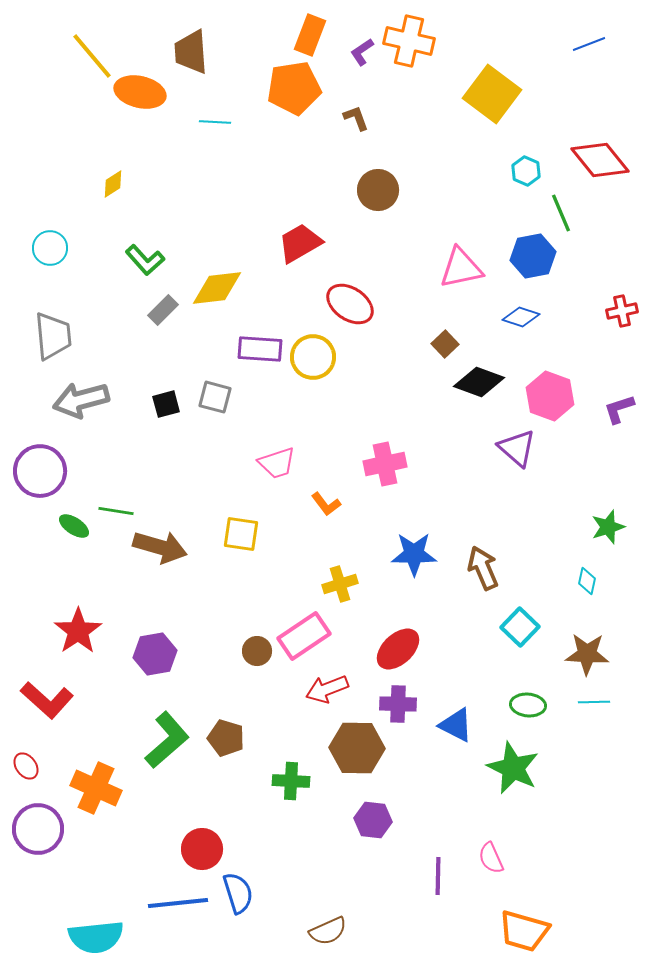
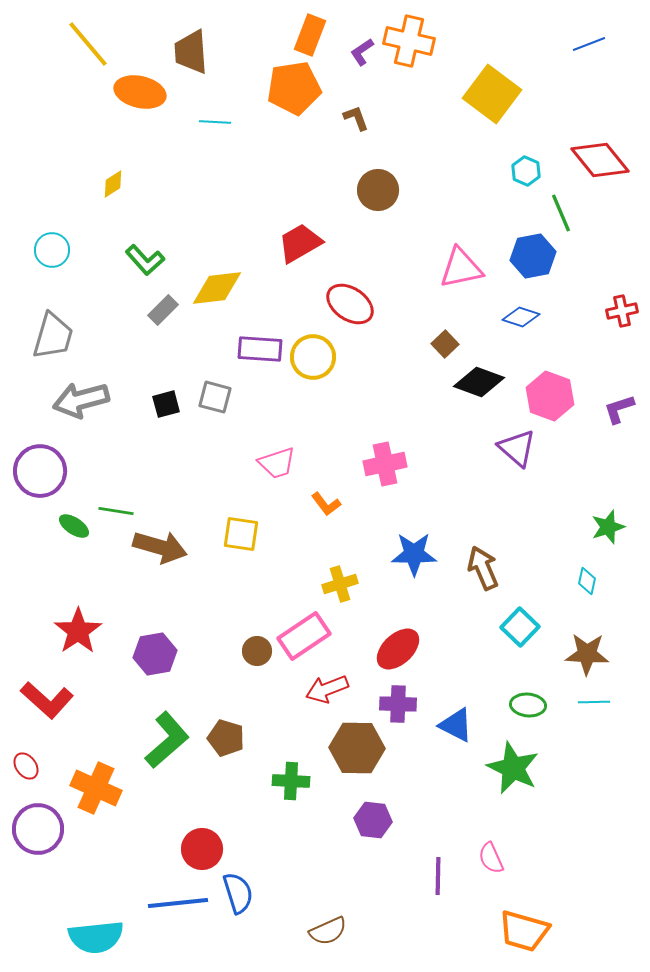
yellow line at (92, 56): moved 4 px left, 12 px up
cyan circle at (50, 248): moved 2 px right, 2 px down
gray trapezoid at (53, 336): rotated 21 degrees clockwise
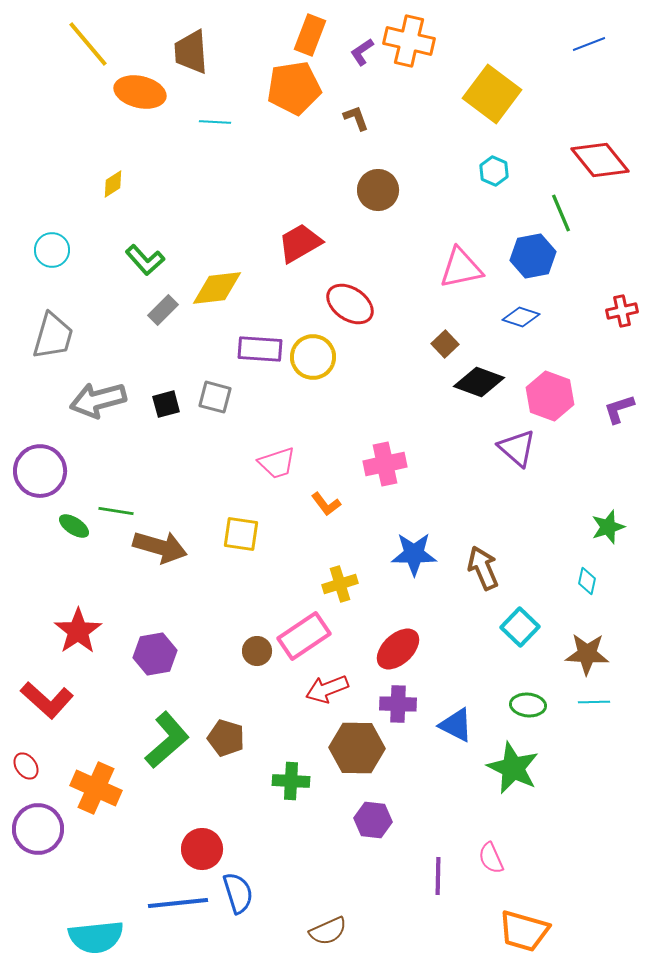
cyan hexagon at (526, 171): moved 32 px left
gray arrow at (81, 400): moved 17 px right
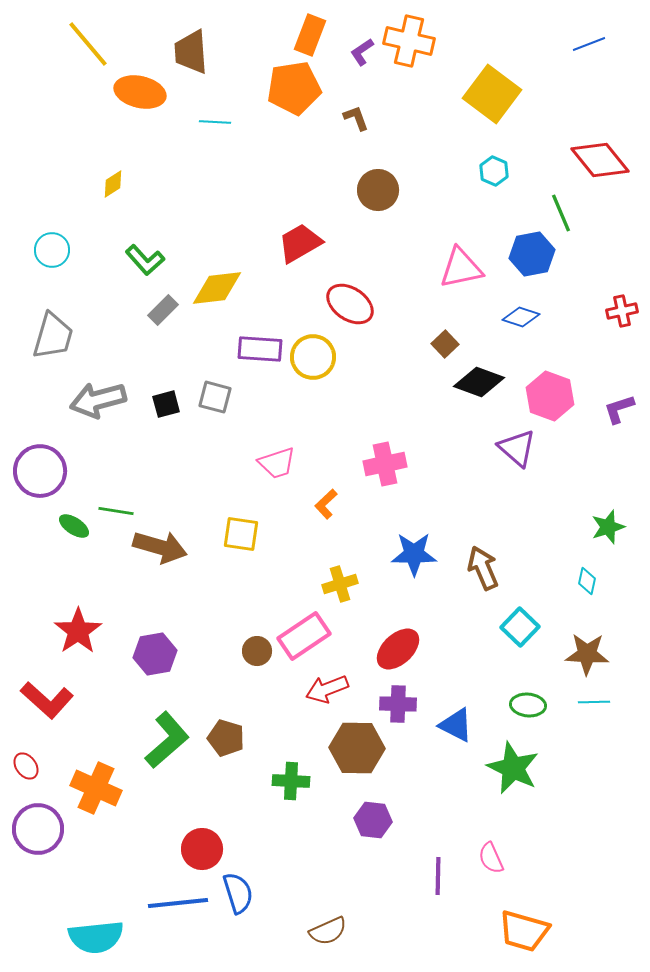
blue hexagon at (533, 256): moved 1 px left, 2 px up
orange L-shape at (326, 504): rotated 84 degrees clockwise
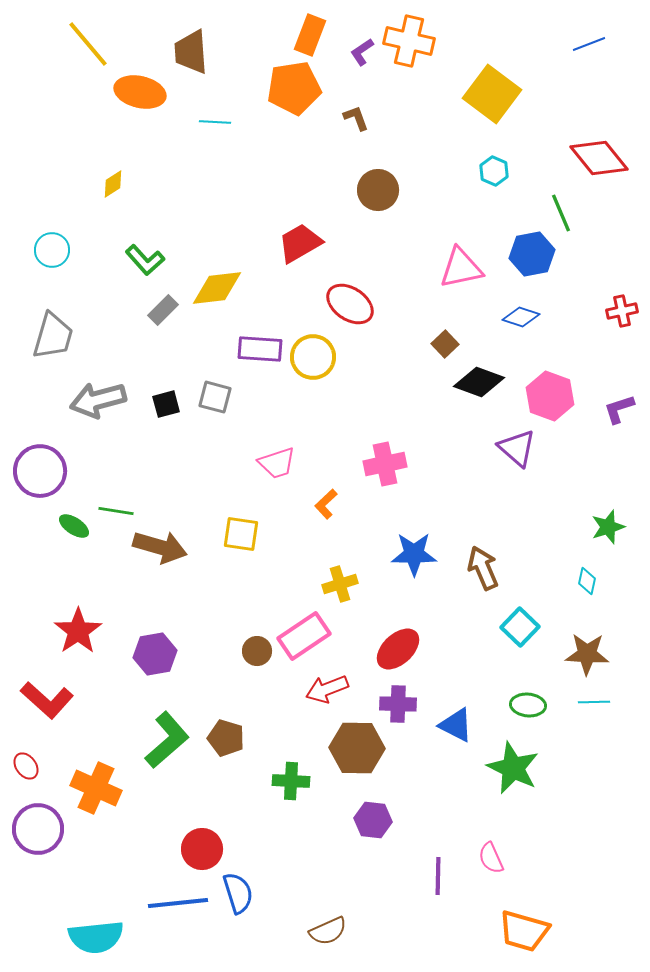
red diamond at (600, 160): moved 1 px left, 2 px up
